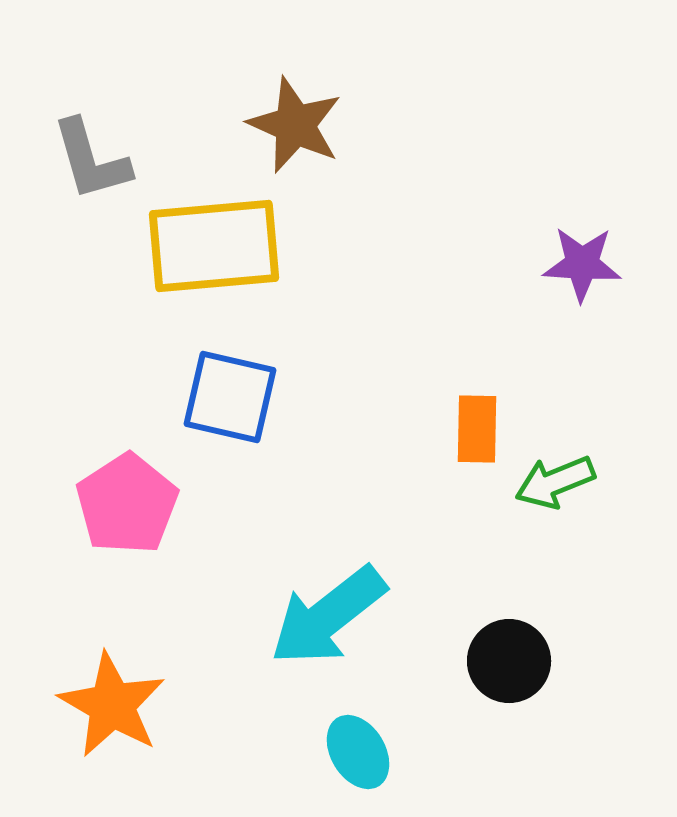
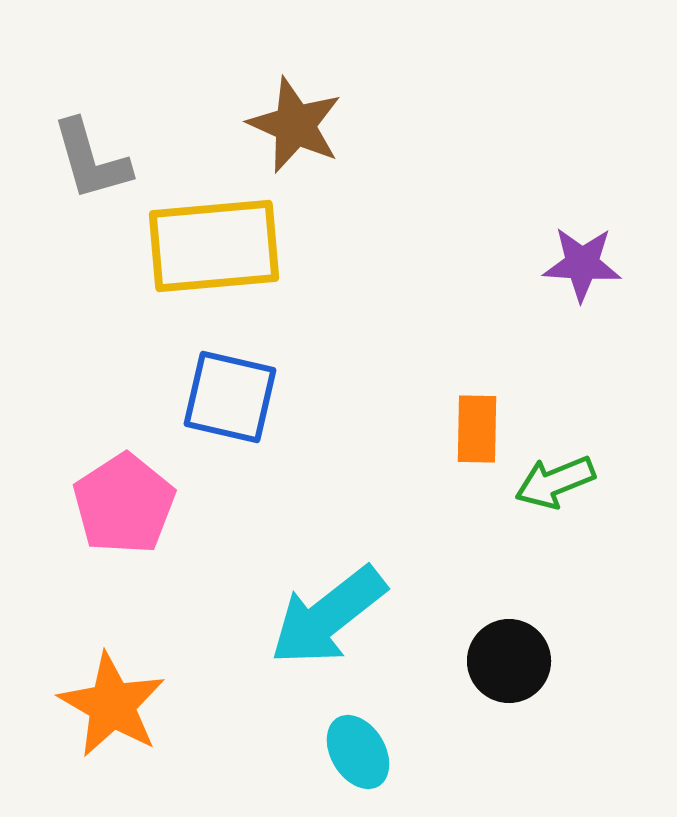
pink pentagon: moved 3 px left
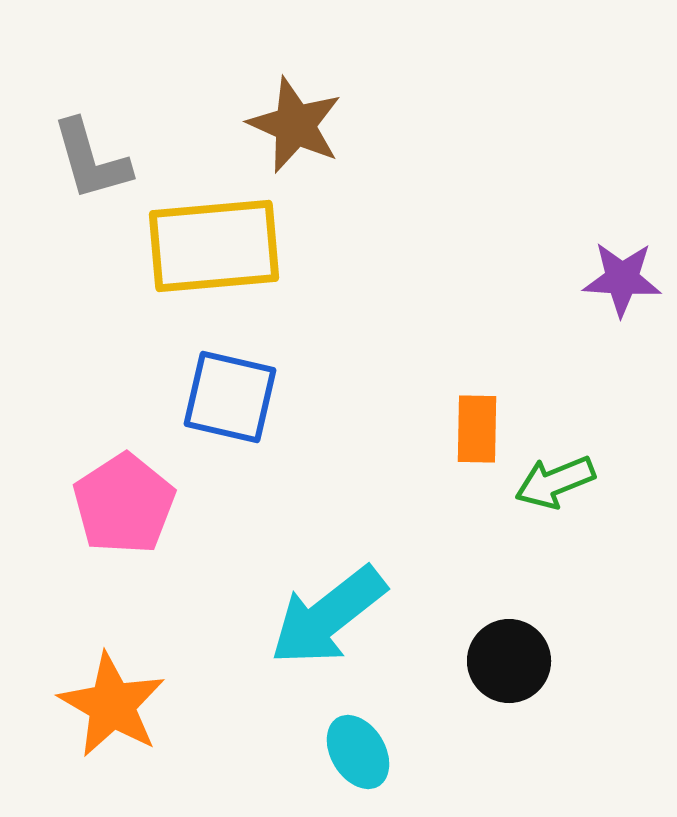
purple star: moved 40 px right, 15 px down
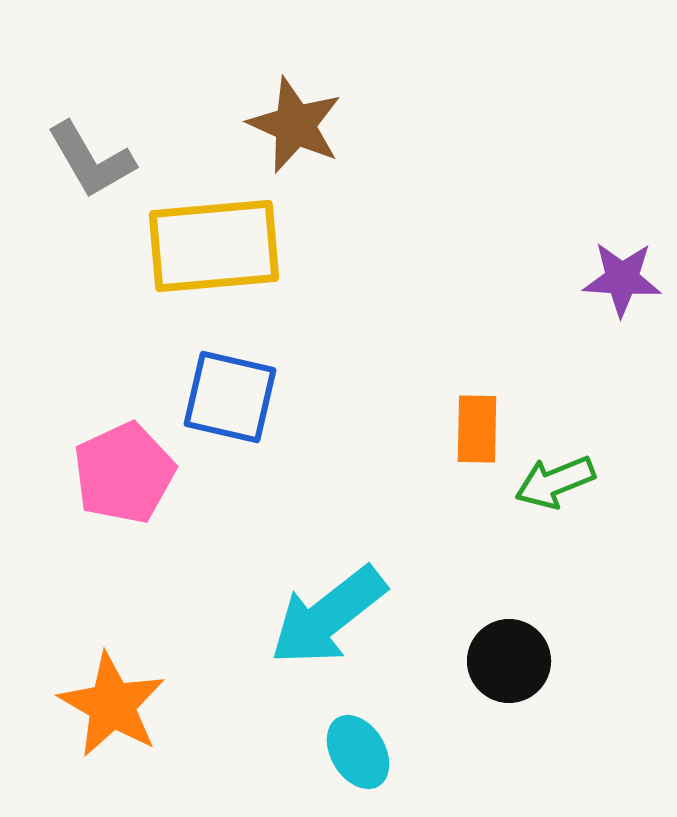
gray L-shape: rotated 14 degrees counterclockwise
pink pentagon: moved 31 px up; rotated 8 degrees clockwise
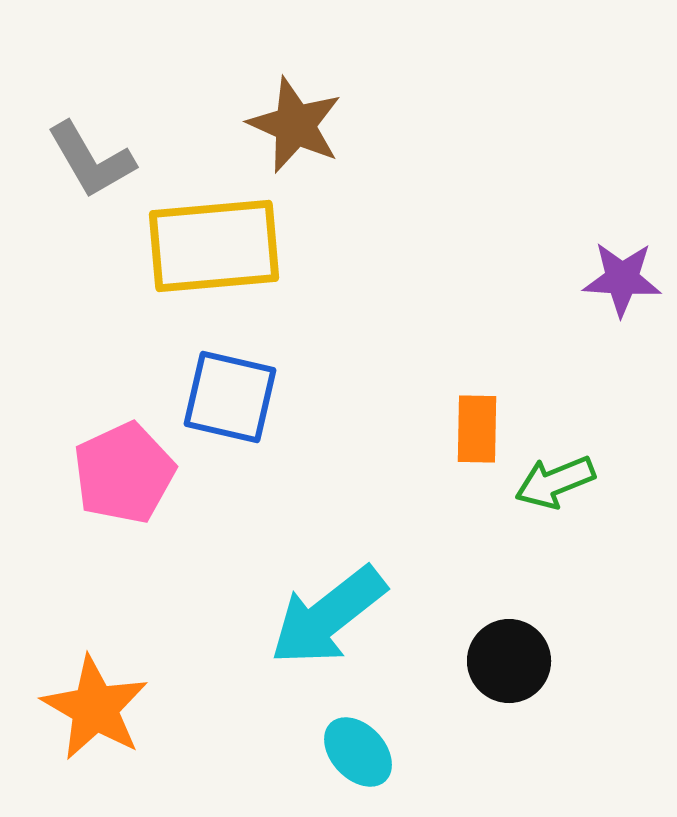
orange star: moved 17 px left, 3 px down
cyan ellipse: rotated 12 degrees counterclockwise
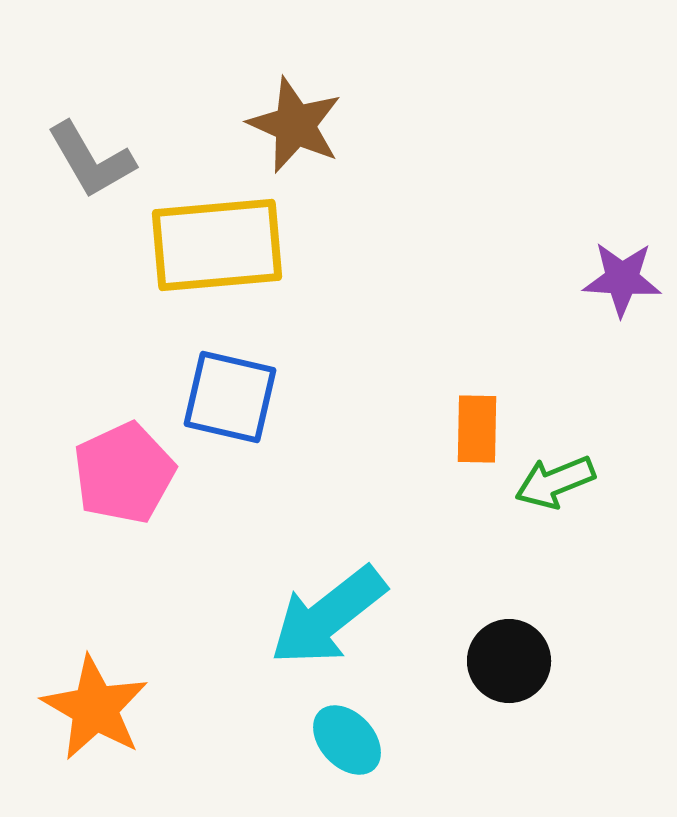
yellow rectangle: moved 3 px right, 1 px up
cyan ellipse: moved 11 px left, 12 px up
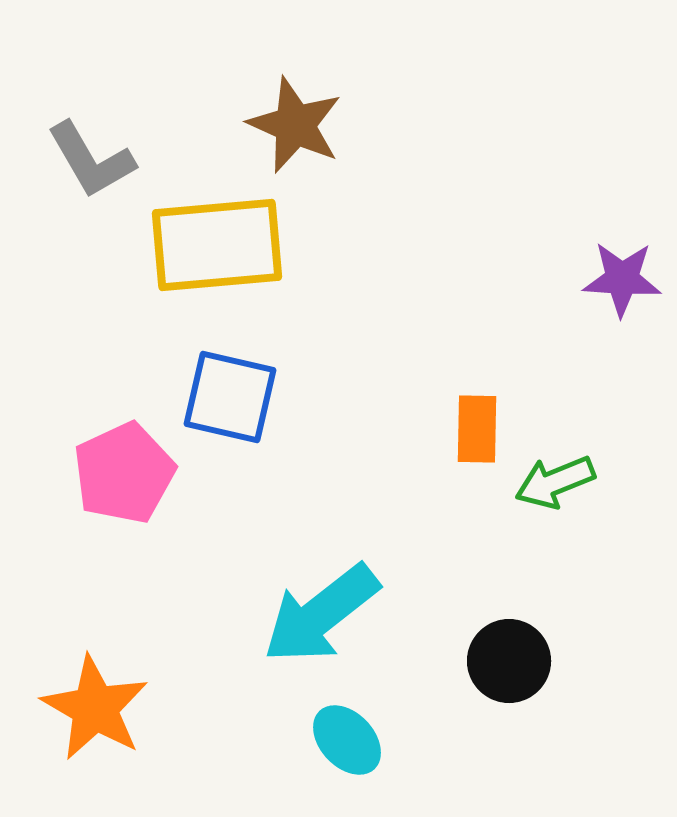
cyan arrow: moved 7 px left, 2 px up
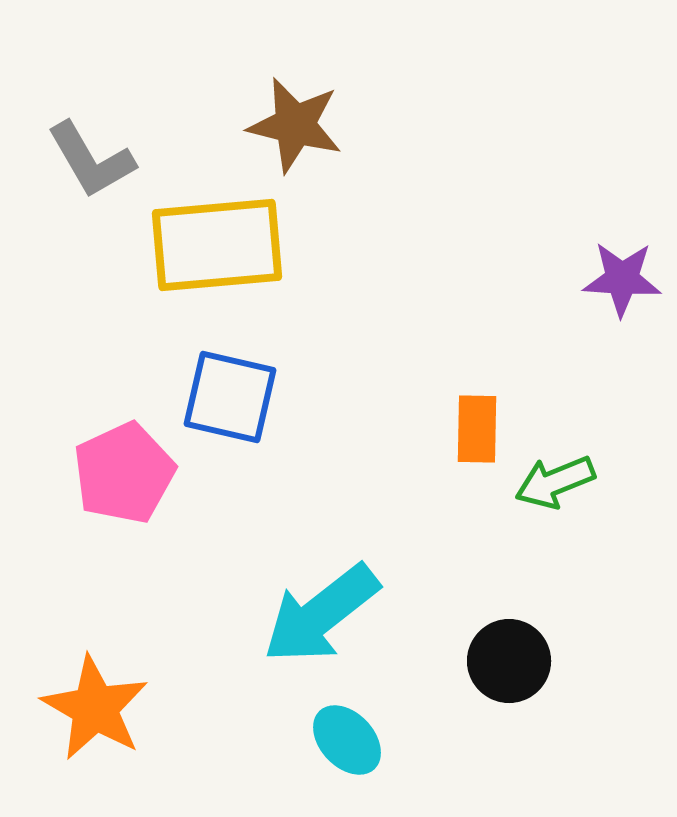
brown star: rotated 10 degrees counterclockwise
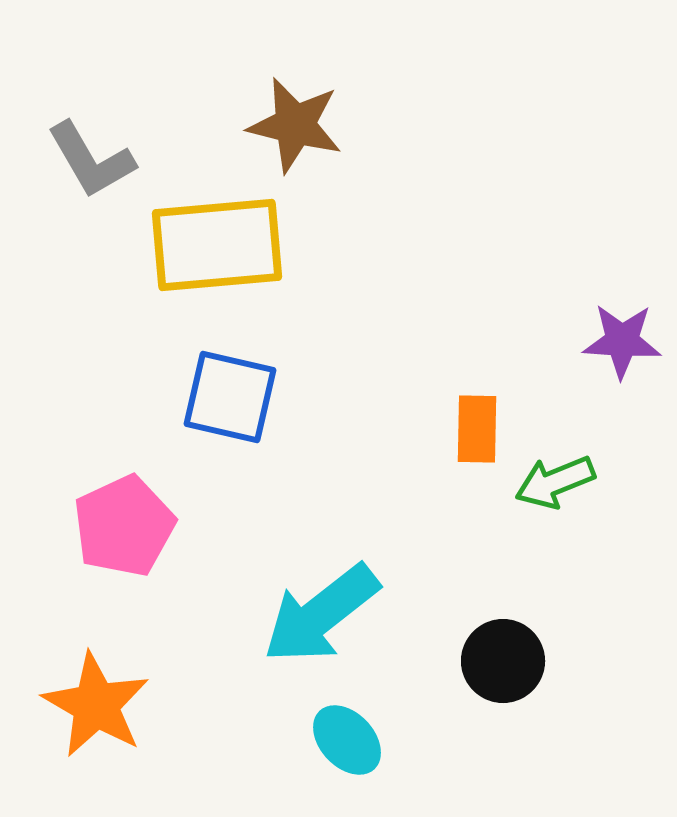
purple star: moved 62 px down
pink pentagon: moved 53 px down
black circle: moved 6 px left
orange star: moved 1 px right, 3 px up
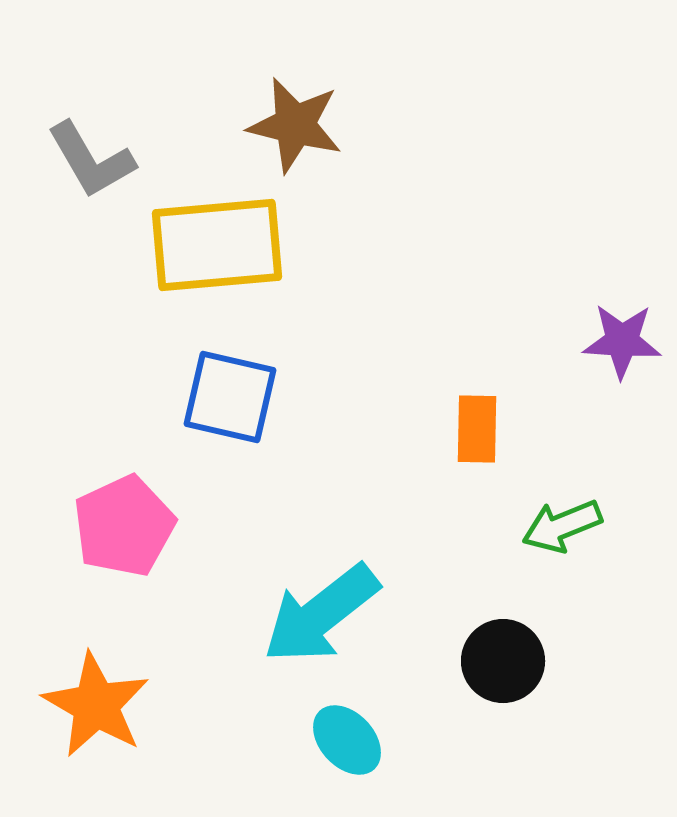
green arrow: moved 7 px right, 44 px down
